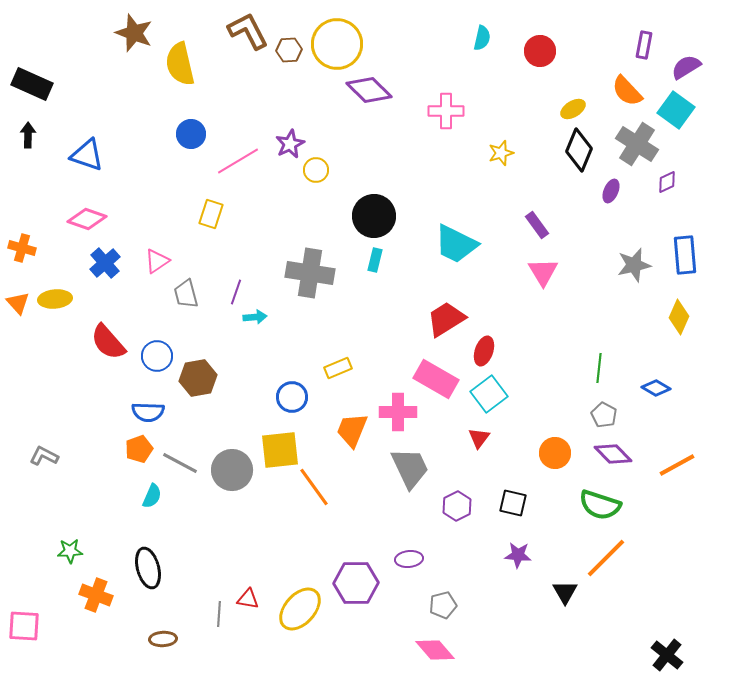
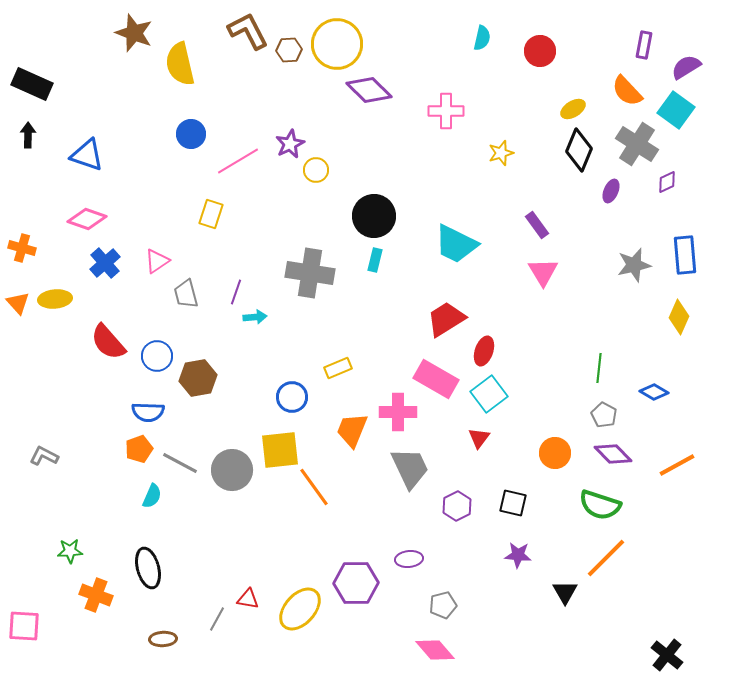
blue diamond at (656, 388): moved 2 px left, 4 px down
gray line at (219, 614): moved 2 px left, 5 px down; rotated 25 degrees clockwise
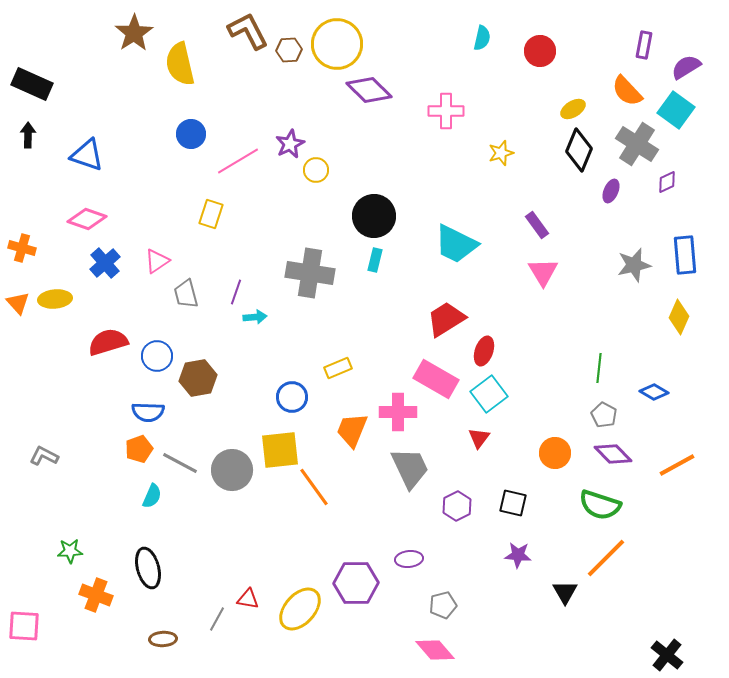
brown star at (134, 33): rotated 18 degrees clockwise
red semicircle at (108, 342): rotated 114 degrees clockwise
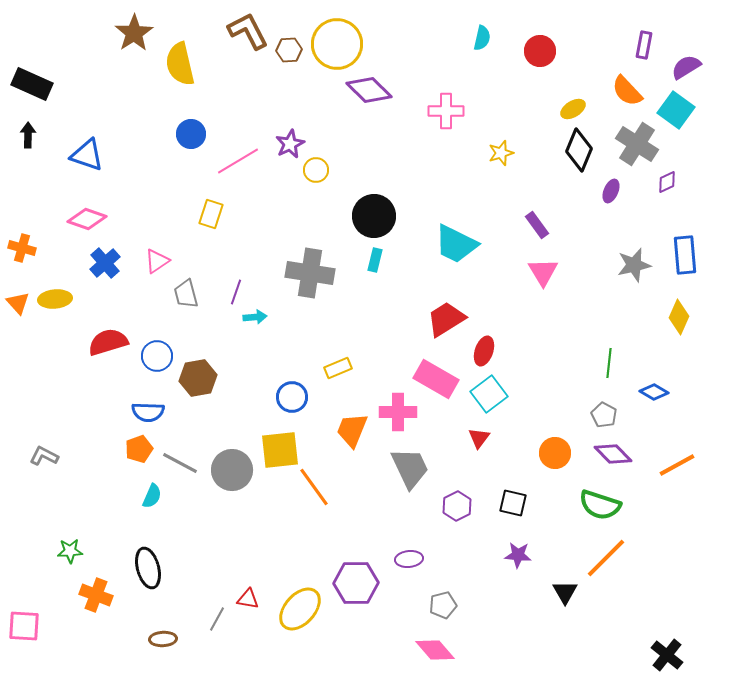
green line at (599, 368): moved 10 px right, 5 px up
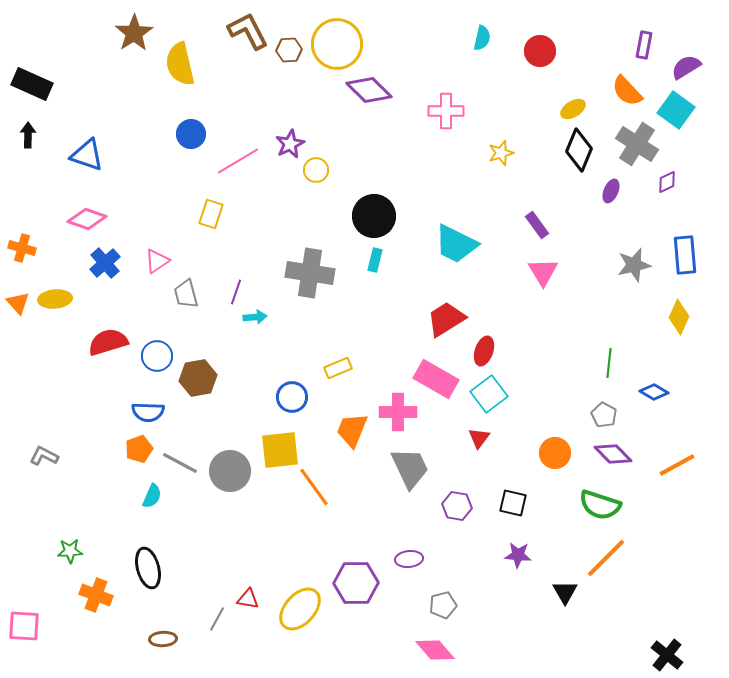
gray circle at (232, 470): moved 2 px left, 1 px down
purple hexagon at (457, 506): rotated 24 degrees counterclockwise
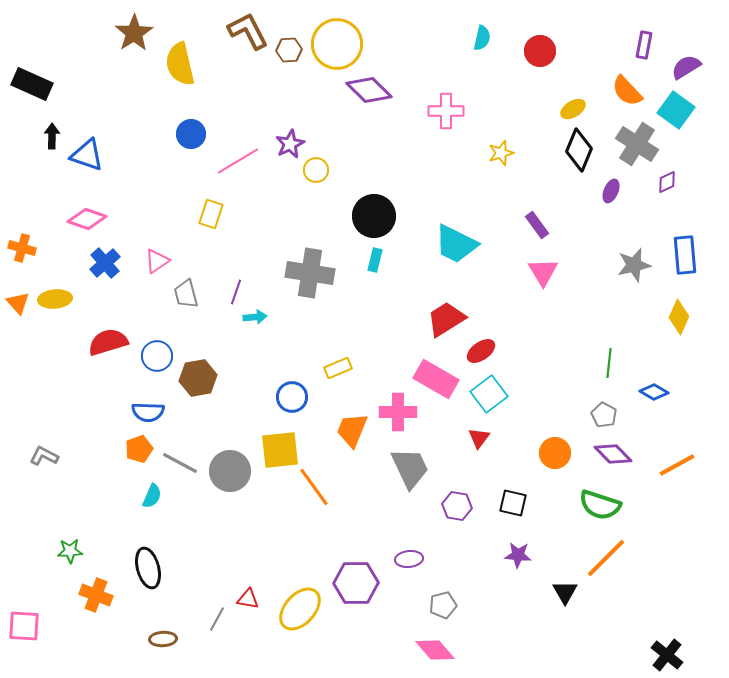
black arrow at (28, 135): moved 24 px right, 1 px down
red ellipse at (484, 351): moved 3 px left; rotated 36 degrees clockwise
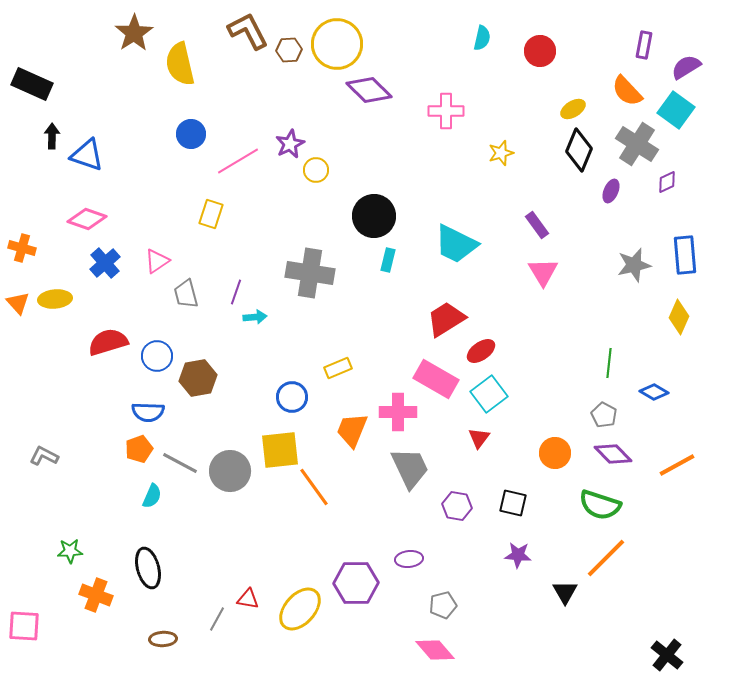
cyan rectangle at (375, 260): moved 13 px right
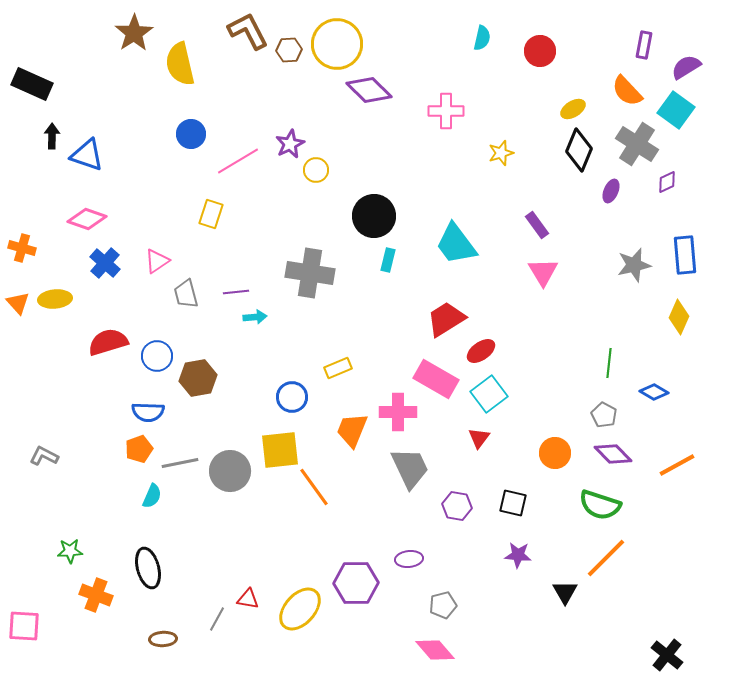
cyan trapezoid at (456, 244): rotated 27 degrees clockwise
blue cross at (105, 263): rotated 8 degrees counterclockwise
purple line at (236, 292): rotated 65 degrees clockwise
gray line at (180, 463): rotated 39 degrees counterclockwise
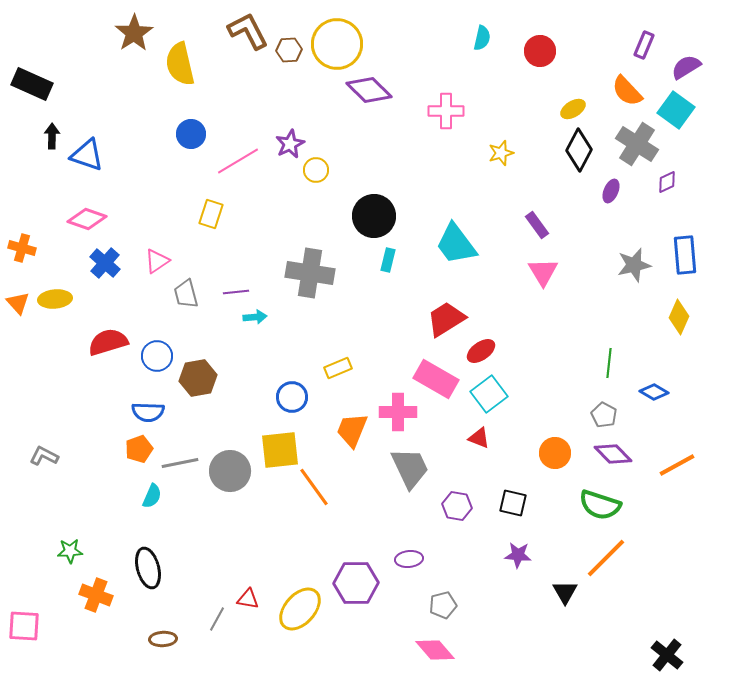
purple rectangle at (644, 45): rotated 12 degrees clockwise
black diamond at (579, 150): rotated 6 degrees clockwise
red triangle at (479, 438): rotated 45 degrees counterclockwise
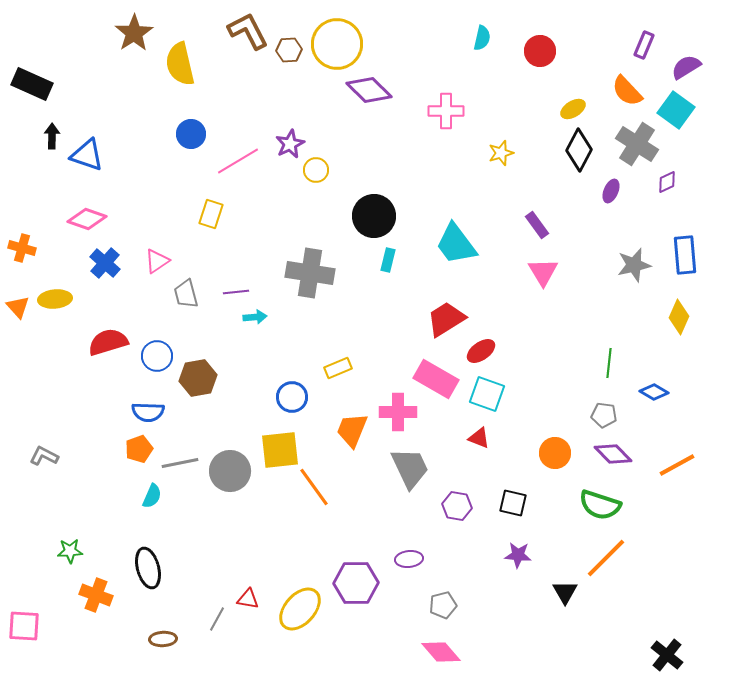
orange triangle at (18, 303): moved 4 px down
cyan square at (489, 394): moved 2 px left; rotated 33 degrees counterclockwise
gray pentagon at (604, 415): rotated 20 degrees counterclockwise
pink diamond at (435, 650): moved 6 px right, 2 px down
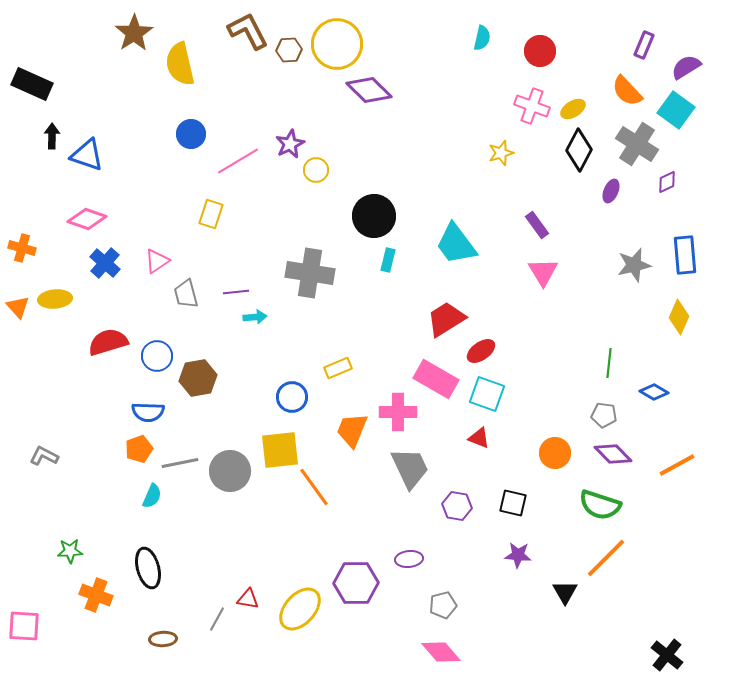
pink cross at (446, 111): moved 86 px right, 5 px up; rotated 20 degrees clockwise
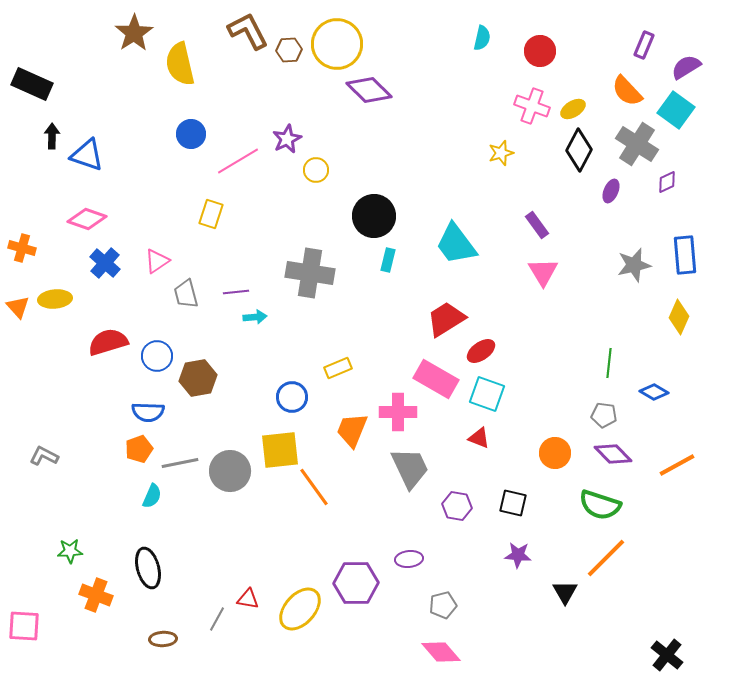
purple star at (290, 144): moved 3 px left, 5 px up
